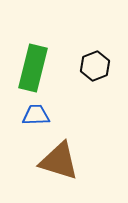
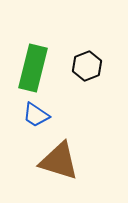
black hexagon: moved 8 px left
blue trapezoid: rotated 144 degrees counterclockwise
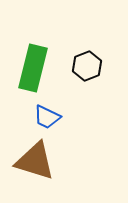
blue trapezoid: moved 11 px right, 2 px down; rotated 8 degrees counterclockwise
brown triangle: moved 24 px left
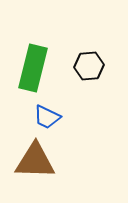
black hexagon: moved 2 px right; rotated 16 degrees clockwise
brown triangle: rotated 15 degrees counterclockwise
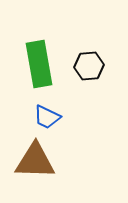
green rectangle: moved 6 px right, 4 px up; rotated 24 degrees counterclockwise
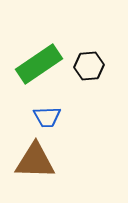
green rectangle: rotated 66 degrees clockwise
blue trapezoid: rotated 28 degrees counterclockwise
